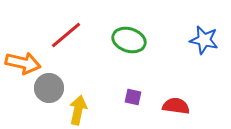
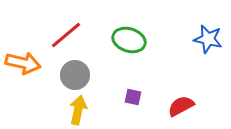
blue star: moved 4 px right, 1 px up
gray circle: moved 26 px right, 13 px up
red semicircle: moved 5 px right; rotated 36 degrees counterclockwise
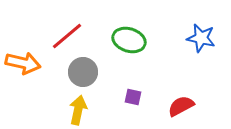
red line: moved 1 px right, 1 px down
blue star: moved 7 px left, 1 px up
gray circle: moved 8 px right, 3 px up
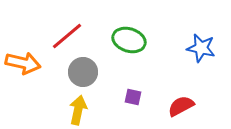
blue star: moved 10 px down
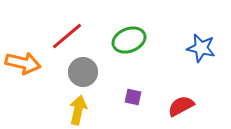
green ellipse: rotated 40 degrees counterclockwise
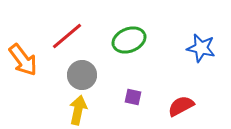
orange arrow: moved 3 px up; rotated 40 degrees clockwise
gray circle: moved 1 px left, 3 px down
